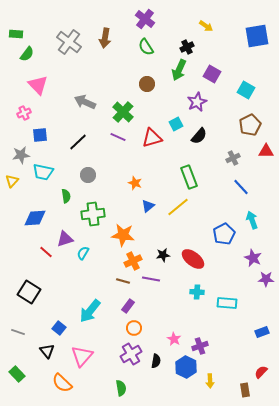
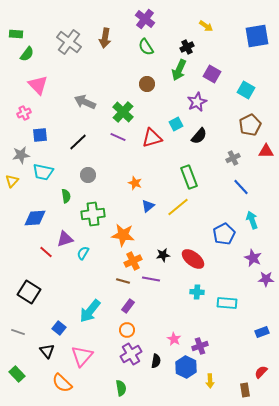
orange circle at (134, 328): moved 7 px left, 2 px down
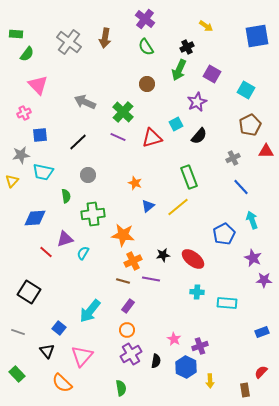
purple star at (266, 279): moved 2 px left, 1 px down
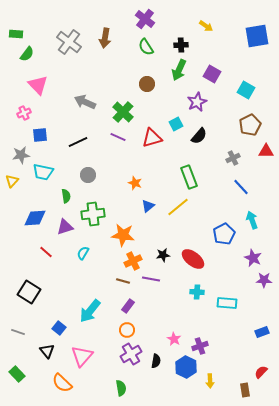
black cross at (187, 47): moved 6 px left, 2 px up; rotated 24 degrees clockwise
black line at (78, 142): rotated 18 degrees clockwise
purple triangle at (65, 239): moved 12 px up
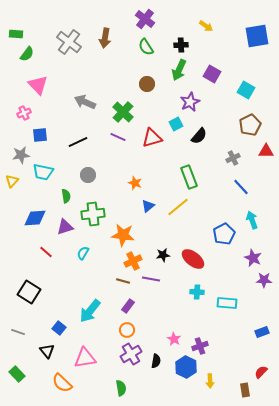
purple star at (197, 102): moved 7 px left
pink triangle at (82, 356): moved 3 px right, 2 px down; rotated 40 degrees clockwise
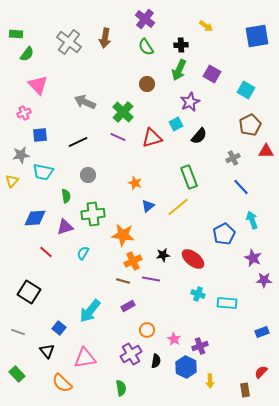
cyan cross at (197, 292): moved 1 px right, 2 px down; rotated 16 degrees clockwise
purple rectangle at (128, 306): rotated 24 degrees clockwise
orange circle at (127, 330): moved 20 px right
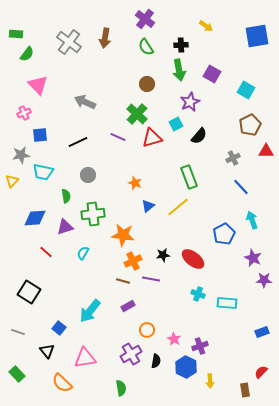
green arrow at (179, 70): rotated 35 degrees counterclockwise
green cross at (123, 112): moved 14 px right, 2 px down
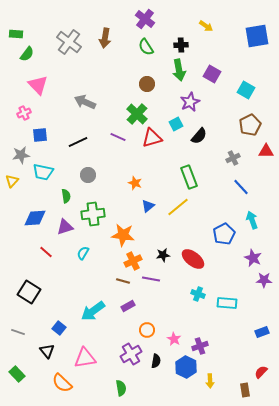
cyan arrow at (90, 311): moved 3 px right; rotated 15 degrees clockwise
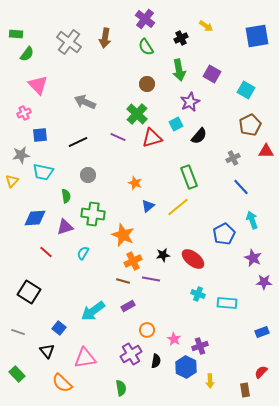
black cross at (181, 45): moved 7 px up; rotated 24 degrees counterclockwise
green cross at (93, 214): rotated 15 degrees clockwise
orange star at (123, 235): rotated 15 degrees clockwise
purple star at (264, 280): moved 2 px down
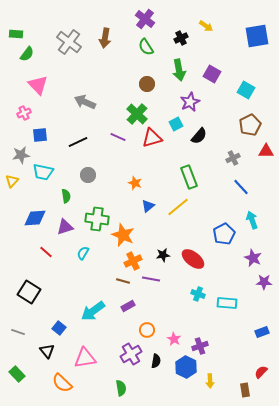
green cross at (93, 214): moved 4 px right, 5 px down
